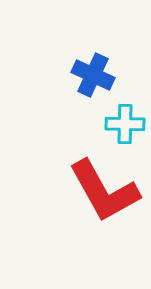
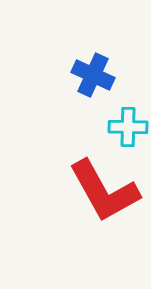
cyan cross: moved 3 px right, 3 px down
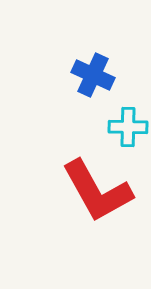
red L-shape: moved 7 px left
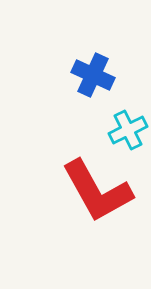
cyan cross: moved 3 px down; rotated 27 degrees counterclockwise
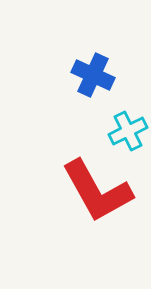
cyan cross: moved 1 px down
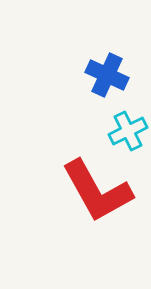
blue cross: moved 14 px right
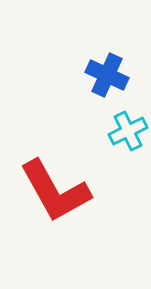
red L-shape: moved 42 px left
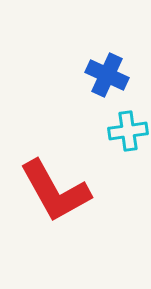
cyan cross: rotated 18 degrees clockwise
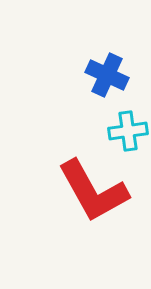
red L-shape: moved 38 px right
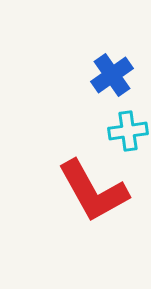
blue cross: moved 5 px right; rotated 30 degrees clockwise
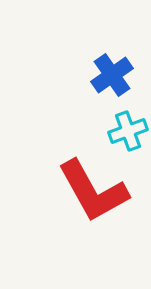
cyan cross: rotated 12 degrees counterclockwise
